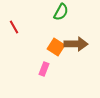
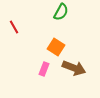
brown arrow: moved 2 px left, 24 px down; rotated 20 degrees clockwise
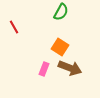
orange square: moved 4 px right
brown arrow: moved 4 px left
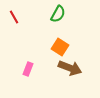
green semicircle: moved 3 px left, 2 px down
red line: moved 10 px up
pink rectangle: moved 16 px left
